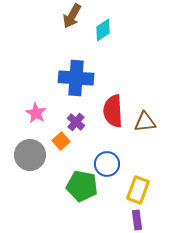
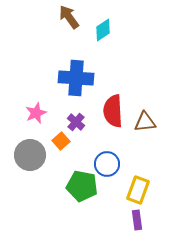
brown arrow: moved 3 px left, 1 px down; rotated 115 degrees clockwise
pink star: rotated 20 degrees clockwise
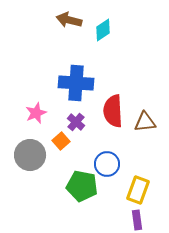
brown arrow: moved 3 px down; rotated 40 degrees counterclockwise
blue cross: moved 5 px down
